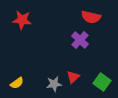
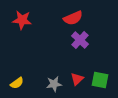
red semicircle: moved 18 px left, 1 px down; rotated 36 degrees counterclockwise
red triangle: moved 4 px right, 2 px down
green square: moved 2 px left, 2 px up; rotated 24 degrees counterclockwise
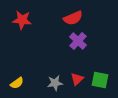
purple cross: moved 2 px left, 1 px down
gray star: moved 1 px right, 1 px up
